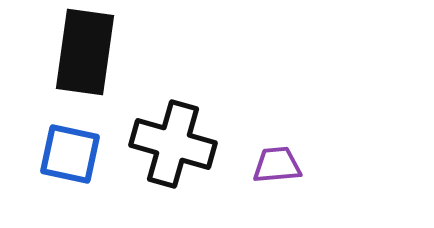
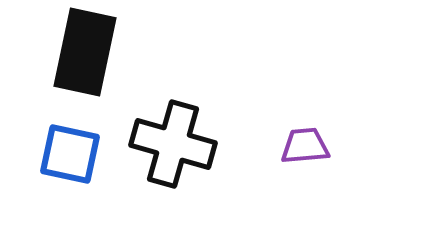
black rectangle: rotated 4 degrees clockwise
purple trapezoid: moved 28 px right, 19 px up
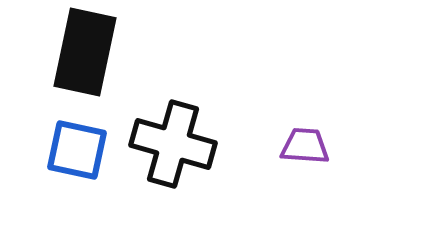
purple trapezoid: rotated 9 degrees clockwise
blue square: moved 7 px right, 4 px up
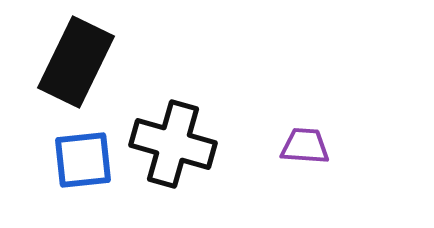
black rectangle: moved 9 px left, 10 px down; rotated 14 degrees clockwise
blue square: moved 6 px right, 10 px down; rotated 18 degrees counterclockwise
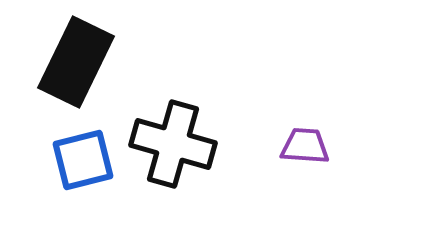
blue square: rotated 8 degrees counterclockwise
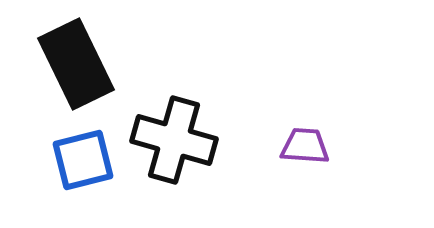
black rectangle: moved 2 px down; rotated 52 degrees counterclockwise
black cross: moved 1 px right, 4 px up
